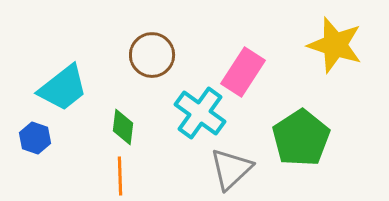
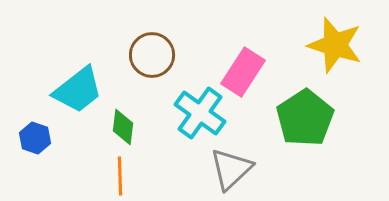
cyan trapezoid: moved 15 px right, 2 px down
green pentagon: moved 4 px right, 20 px up
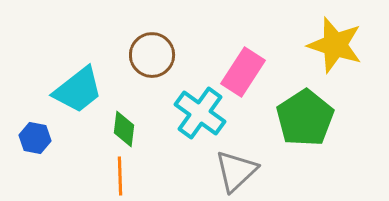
green diamond: moved 1 px right, 2 px down
blue hexagon: rotated 8 degrees counterclockwise
gray triangle: moved 5 px right, 2 px down
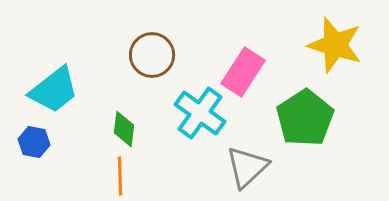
cyan trapezoid: moved 24 px left
blue hexagon: moved 1 px left, 4 px down
gray triangle: moved 11 px right, 4 px up
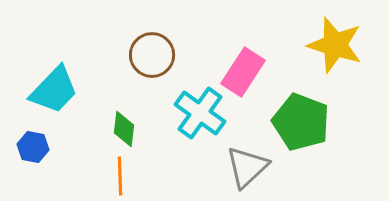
cyan trapezoid: rotated 8 degrees counterclockwise
green pentagon: moved 4 px left, 4 px down; rotated 18 degrees counterclockwise
blue hexagon: moved 1 px left, 5 px down
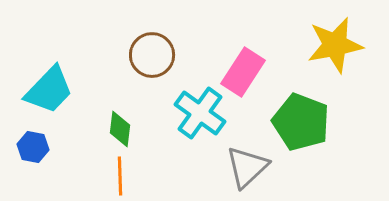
yellow star: rotated 28 degrees counterclockwise
cyan trapezoid: moved 5 px left
green diamond: moved 4 px left
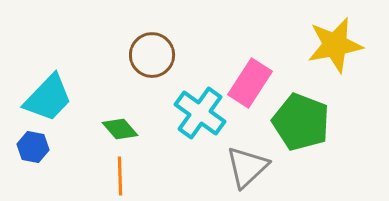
pink rectangle: moved 7 px right, 11 px down
cyan trapezoid: moved 1 px left, 8 px down
green diamond: rotated 48 degrees counterclockwise
